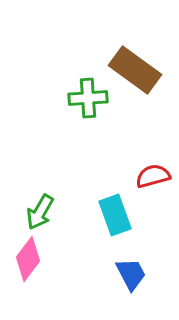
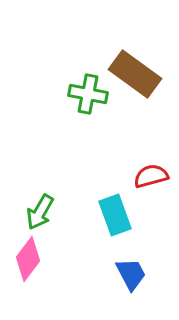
brown rectangle: moved 4 px down
green cross: moved 4 px up; rotated 15 degrees clockwise
red semicircle: moved 2 px left
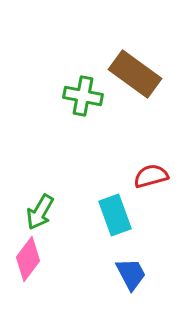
green cross: moved 5 px left, 2 px down
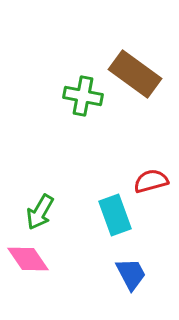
red semicircle: moved 5 px down
pink diamond: rotated 72 degrees counterclockwise
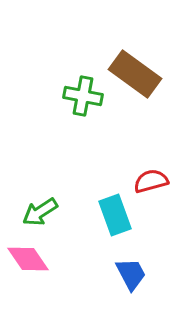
green arrow: rotated 27 degrees clockwise
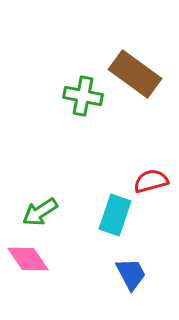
cyan rectangle: rotated 39 degrees clockwise
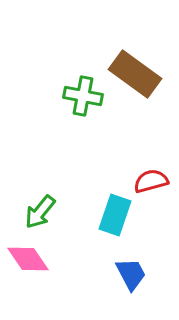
green arrow: rotated 18 degrees counterclockwise
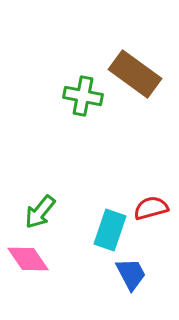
red semicircle: moved 27 px down
cyan rectangle: moved 5 px left, 15 px down
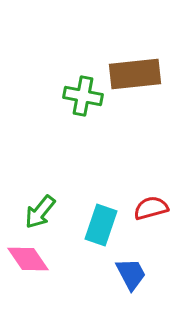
brown rectangle: rotated 42 degrees counterclockwise
cyan rectangle: moved 9 px left, 5 px up
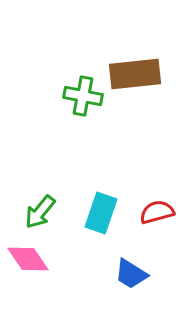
red semicircle: moved 6 px right, 4 px down
cyan rectangle: moved 12 px up
blue trapezoid: rotated 150 degrees clockwise
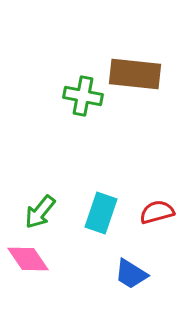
brown rectangle: rotated 12 degrees clockwise
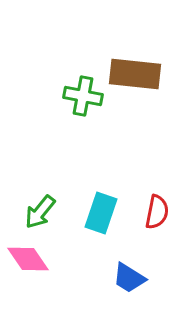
red semicircle: rotated 116 degrees clockwise
blue trapezoid: moved 2 px left, 4 px down
